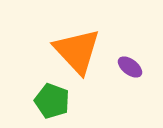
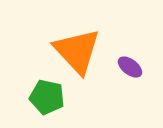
green pentagon: moved 5 px left, 4 px up; rotated 8 degrees counterclockwise
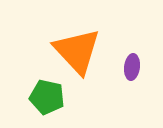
purple ellipse: moved 2 px right; rotated 60 degrees clockwise
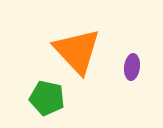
green pentagon: moved 1 px down
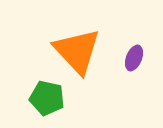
purple ellipse: moved 2 px right, 9 px up; rotated 15 degrees clockwise
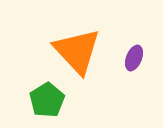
green pentagon: moved 2 px down; rotated 28 degrees clockwise
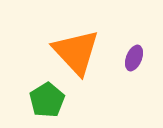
orange triangle: moved 1 px left, 1 px down
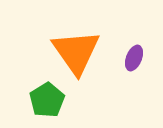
orange triangle: rotated 8 degrees clockwise
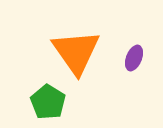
green pentagon: moved 1 px right, 2 px down; rotated 8 degrees counterclockwise
